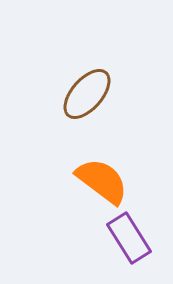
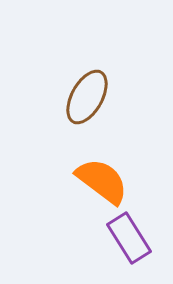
brown ellipse: moved 3 px down; rotated 12 degrees counterclockwise
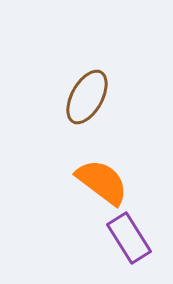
orange semicircle: moved 1 px down
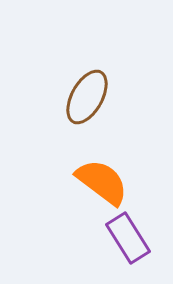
purple rectangle: moved 1 px left
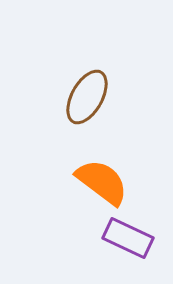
purple rectangle: rotated 33 degrees counterclockwise
